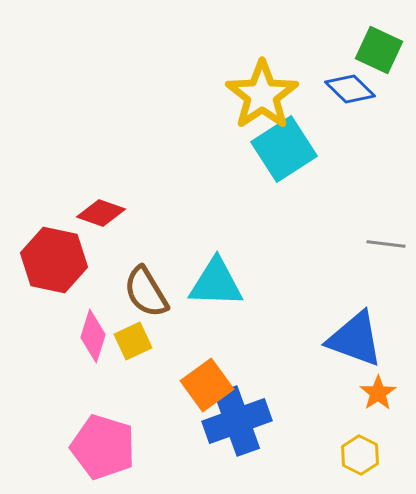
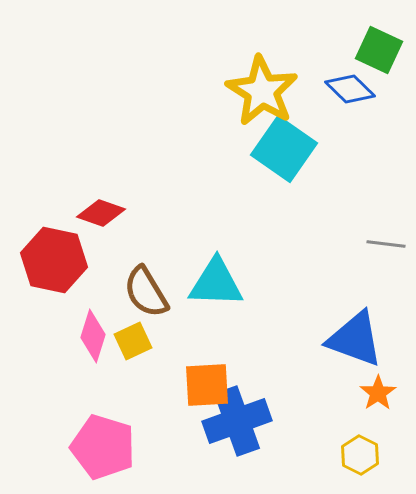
yellow star: moved 4 px up; rotated 6 degrees counterclockwise
cyan square: rotated 22 degrees counterclockwise
orange square: rotated 33 degrees clockwise
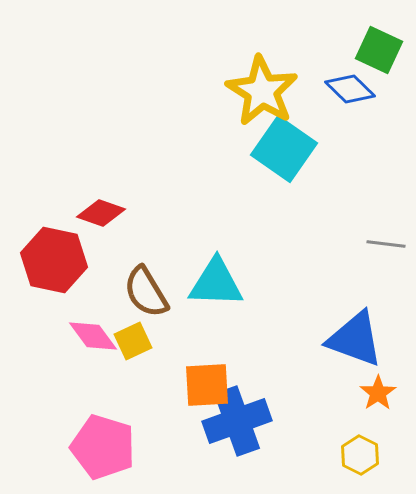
pink diamond: rotated 54 degrees counterclockwise
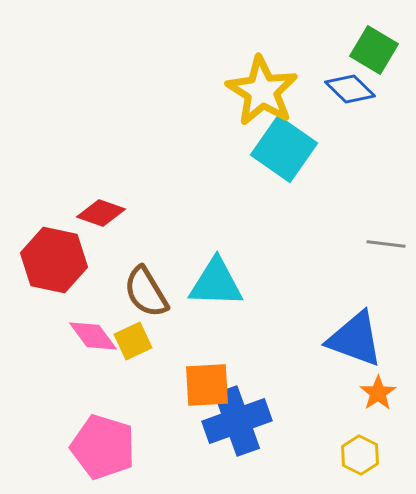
green square: moved 5 px left; rotated 6 degrees clockwise
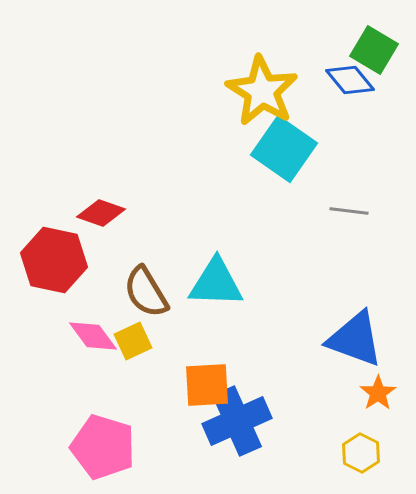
blue diamond: moved 9 px up; rotated 6 degrees clockwise
gray line: moved 37 px left, 33 px up
blue cross: rotated 4 degrees counterclockwise
yellow hexagon: moved 1 px right, 2 px up
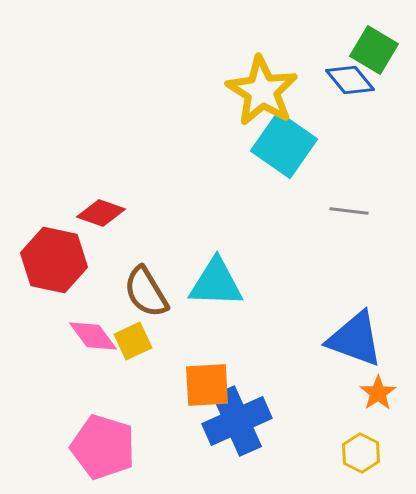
cyan square: moved 4 px up
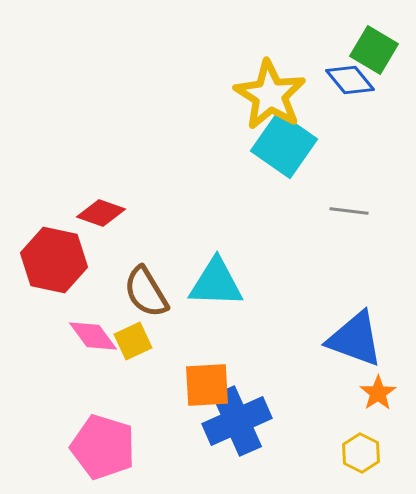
yellow star: moved 8 px right, 4 px down
